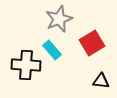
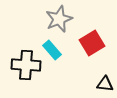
black triangle: moved 4 px right, 3 px down
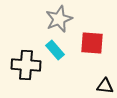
red square: rotated 35 degrees clockwise
cyan rectangle: moved 3 px right
black triangle: moved 2 px down
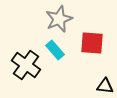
black cross: rotated 32 degrees clockwise
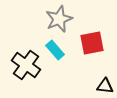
red square: rotated 15 degrees counterclockwise
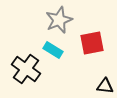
gray star: moved 1 px down
cyan rectangle: moved 2 px left; rotated 18 degrees counterclockwise
black cross: moved 4 px down
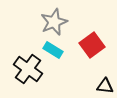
gray star: moved 5 px left, 2 px down
red square: moved 2 px down; rotated 25 degrees counterclockwise
black cross: moved 2 px right
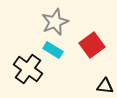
gray star: moved 1 px right
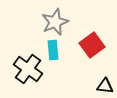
cyan rectangle: rotated 54 degrees clockwise
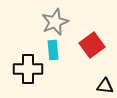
black cross: rotated 36 degrees counterclockwise
